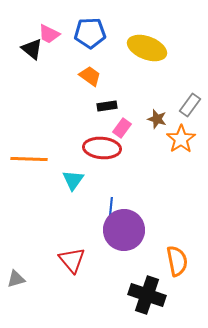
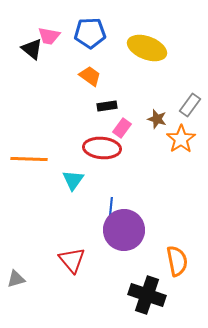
pink trapezoid: moved 2 px down; rotated 15 degrees counterclockwise
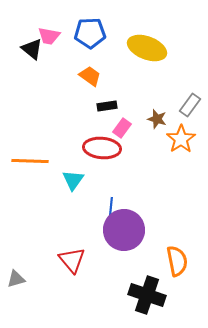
orange line: moved 1 px right, 2 px down
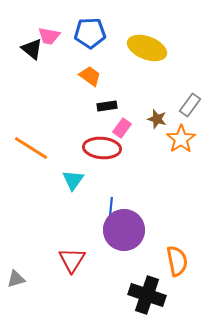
orange line: moved 1 px right, 13 px up; rotated 30 degrees clockwise
red triangle: rotated 12 degrees clockwise
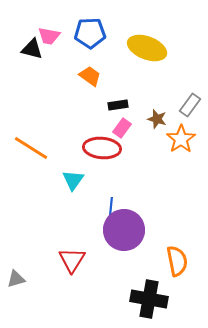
black triangle: rotated 25 degrees counterclockwise
black rectangle: moved 11 px right, 1 px up
black cross: moved 2 px right, 4 px down; rotated 9 degrees counterclockwise
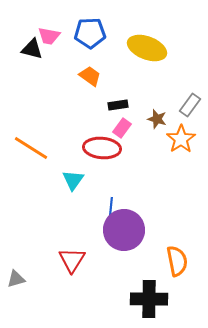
black cross: rotated 9 degrees counterclockwise
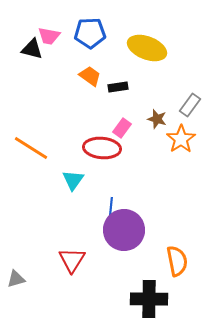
black rectangle: moved 18 px up
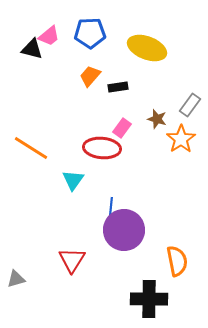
pink trapezoid: rotated 50 degrees counterclockwise
orange trapezoid: rotated 85 degrees counterclockwise
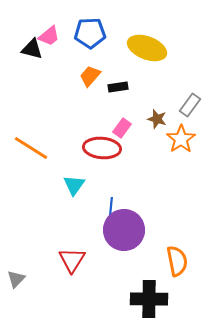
cyan triangle: moved 1 px right, 5 px down
gray triangle: rotated 30 degrees counterclockwise
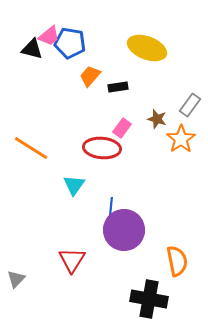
blue pentagon: moved 20 px left, 10 px down; rotated 12 degrees clockwise
black cross: rotated 9 degrees clockwise
